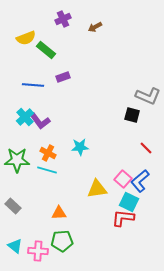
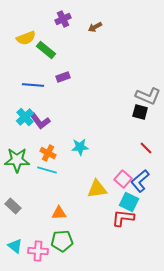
black square: moved 8 px right, 3 px up
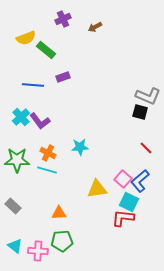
cyan cross: moved 4 px left
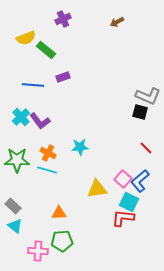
brown arrow: moved 22 px right, 5 px up
cyan triangle: moved 20 px up
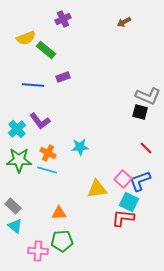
brown arrow: moved 7 px right
cyan cross: moved 4 px left, 12 px down
green star: moved 2 px right
blue L-shape: rotated 20 degrees clockwise
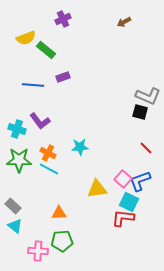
cyan cross: rotated 30 degrees counterclockwise
cyan line: moved 2 px right, 1 px up; rotated 12 degrees clockwise
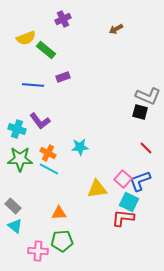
brown arrow: moved 8 px left, 7 px down
green star: moved 1 px right, 1 px up
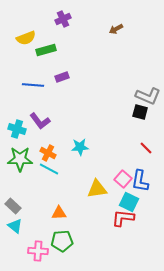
green rectangle: rotated 54 degrees counterclockwise
purple rectangle: moved 1 px left
blue L-shape: rotated 60 degrees counterclockwise
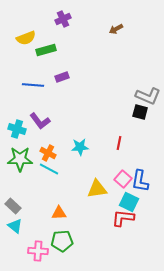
red line: moved 27 px left, 5 px up; rotated 56 degrees clockwise
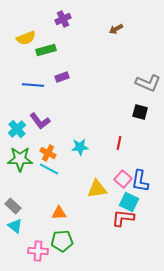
gray L-shape: moved 13 px up
cyan cross: rotated 30 degrees clockwise
